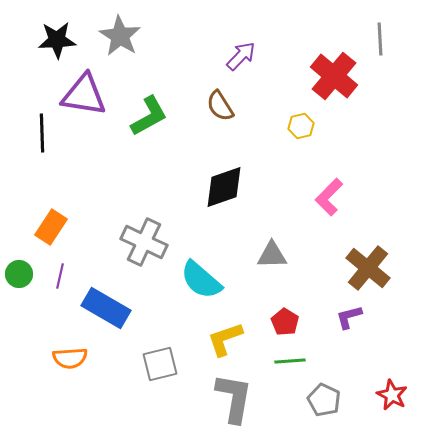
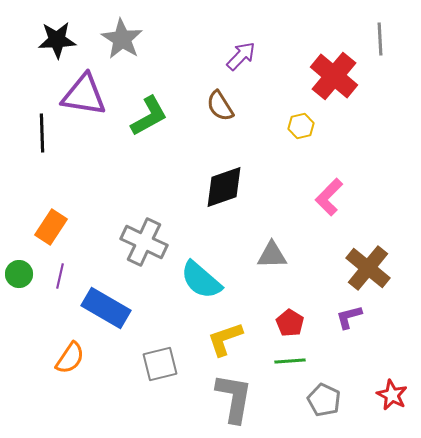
gray star: moved 2 px right, 3 px down
red pentagon: moved 5 px right, 1 px down
orange semicircle: rotated 52 degrees counterclockwise
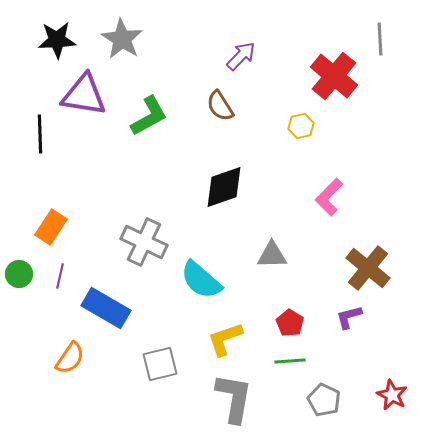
black line: moved 2 px left, 1 px down
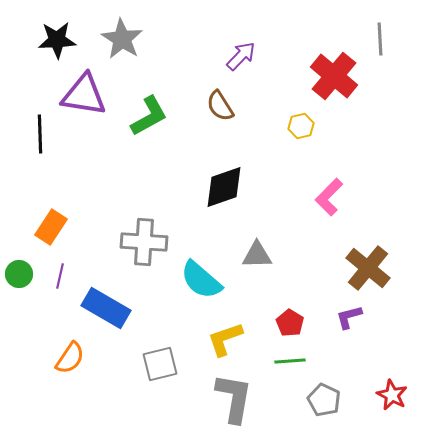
gray cross: rotated 21 degrees counterclockwise
gray triangle: moved 15 px left
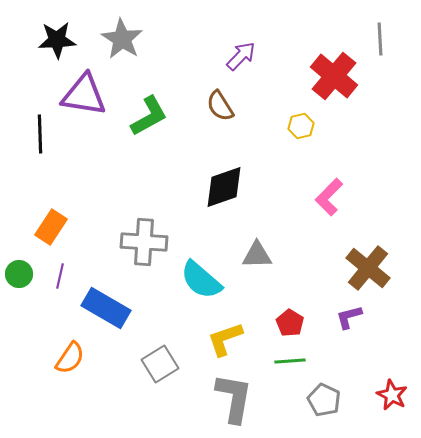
gray square: rotated 18 degrees counterclockwise
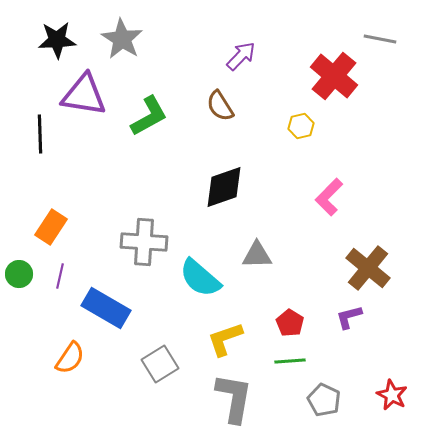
gray line: rotated 76 degrees counterclockwise
cyan semicircle: moved 1 px left, 2 px up
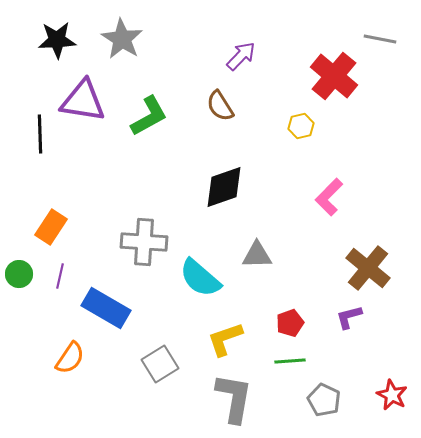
purple triangle: moved 1 px left, 6 px down
red pentagon: rotated 20 degrees clockwise
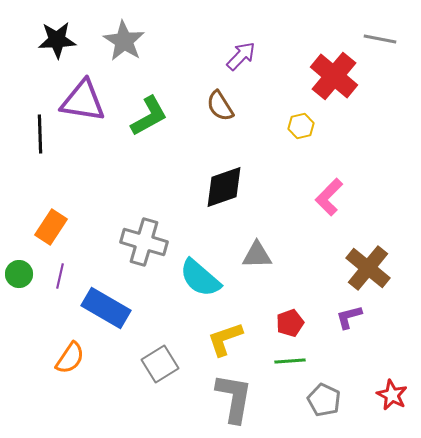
gray star: moved 2 px right, 2 px down
gray cross: rotated 12 degrees clockwise
